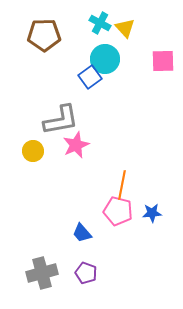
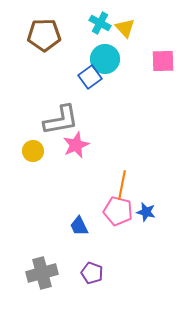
blue star: moved 6 px left, 1 px up; rotated 18 degrees clockwise
blue trapezoid: moved 3 px left, 7 px up; rotated 15 degrees clockwise
purple pentagon: moved 6 px right
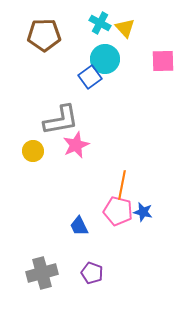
blue star: moved 3 px left
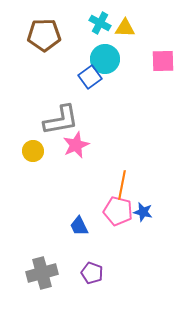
yellow triangle: rotated 45 degrees counterclockwise
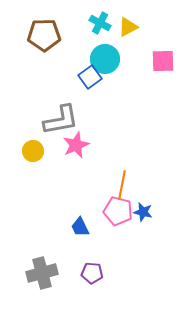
yellow triangle: moved 3 px right, 1 px up; rotated 30 degrees counterclockwise
blue trapezoid: moved 1 px right, 1 px down
purple pentagon: rotated 15 degrees counterclockwise
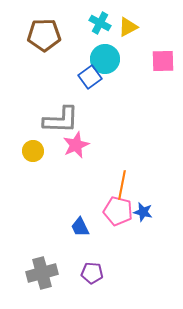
gray L-shape: rotated 12 degrees clockwise
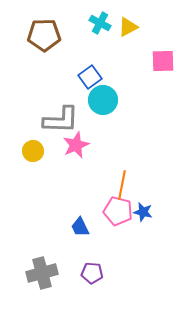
cyan circle: moved 2 px left, 41 px down
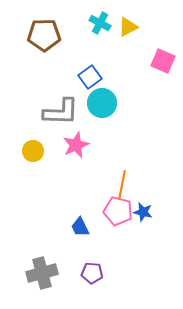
pink square: rotated 25 degrees clockwise
cyan circle: moved 1 px left, 3 px down
gray L-shape: moved 8 px up
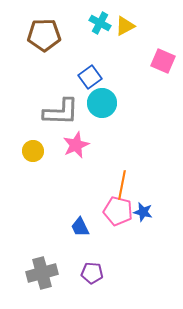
yellow triangle: moved 3 px left, 1 px up
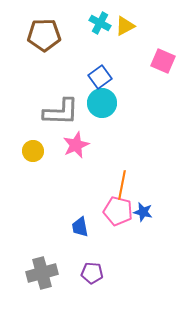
blue square: moved 10 px right
blue trapezoid: rotated 15 degrees clockwise
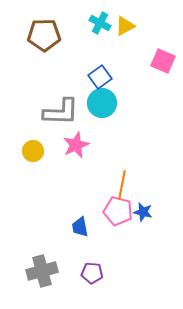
gray cross: moved 2 px up
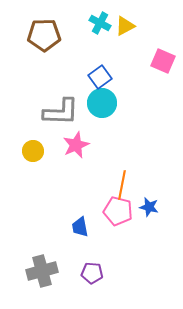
blue star: moved 6 px right, 5 px up
